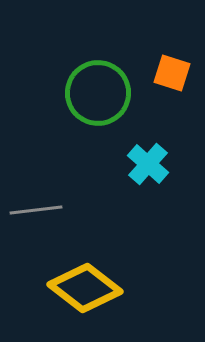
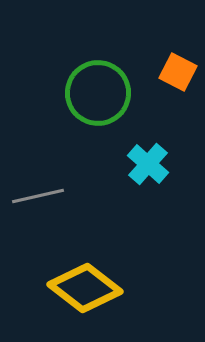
orange square: moved 6 px right, 1 px up; rotated 9 degrees clockwise
gray line: moved 2 px right, 14 px up; rotated 6 degrees counterclockwise
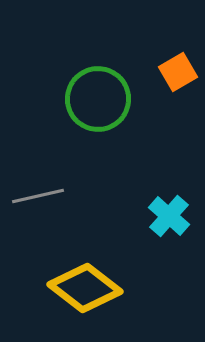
orange square: rotated 33 degrees clockwise
green circle: moved 6 px down
cyan cross: moved 21 px right, 52 px down
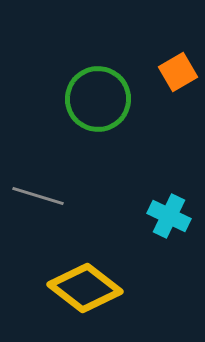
gray line: rotated 30 degrees clockwise
cyan cross: rotated 15 degrees counterclockwise
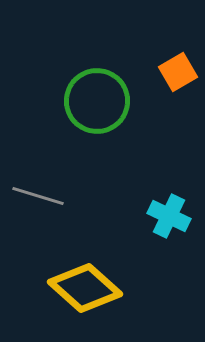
green circle: moved 1 px left, 2 px down
yellow diamond: rotated 4 degrees clockwise
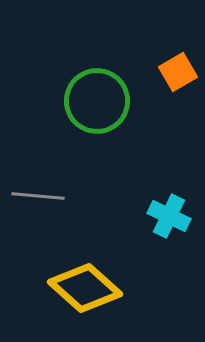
gray line: rotated 12 degrees counterclockwise
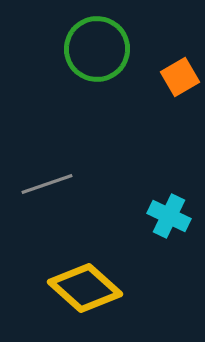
orange square: moved 2 px right, 5 px down
green circle: moved 52 px up
gray line: moved 9 px right, 12 px up; rotated 24 degrees counterclockwise
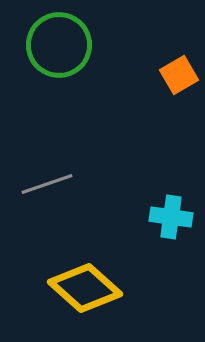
green circle: moved 38 px left, 4 px up
orange square: moved 1 px left, 2 px up
cyan cross: moved 2 px right, 1 px down; rotated 18 degrees counterclockwise
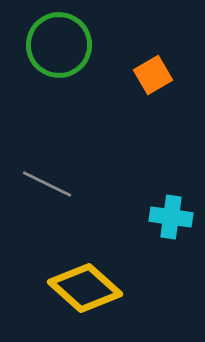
orange square: moved 26 px left
gray line: rotated 45 degrees clockwise
